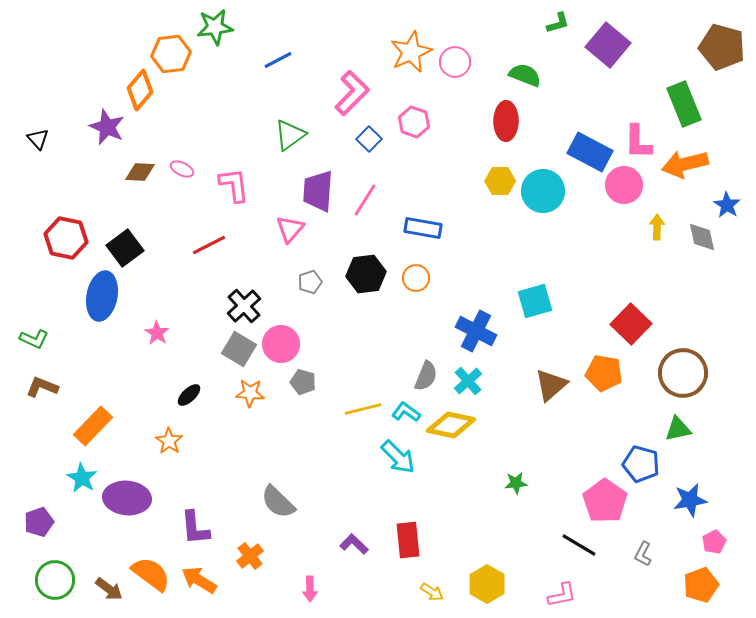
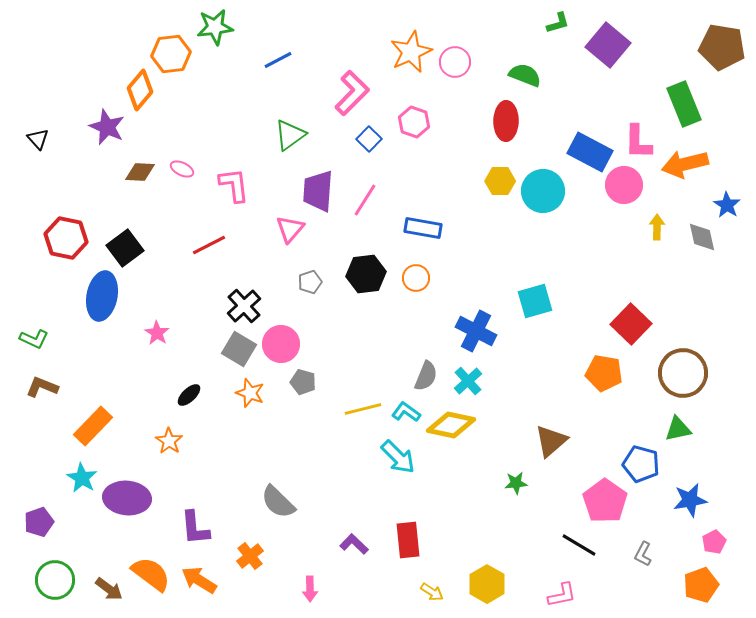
brown pentagon at (722, 47): rotated 6 degrees counterclockwise
brown triangle at (551, 385): moved 56 px down
orange star at (250, 393): rotated 16 degrees clockwise
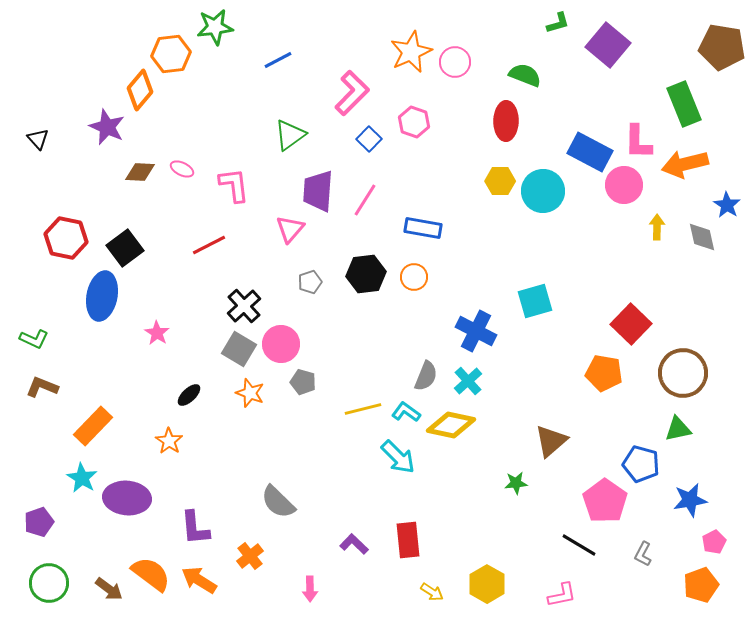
orange circle at (416, 278): moved 2 px left, 1 px up
green circle at (55, 580): moved 6 px left, 3 px down
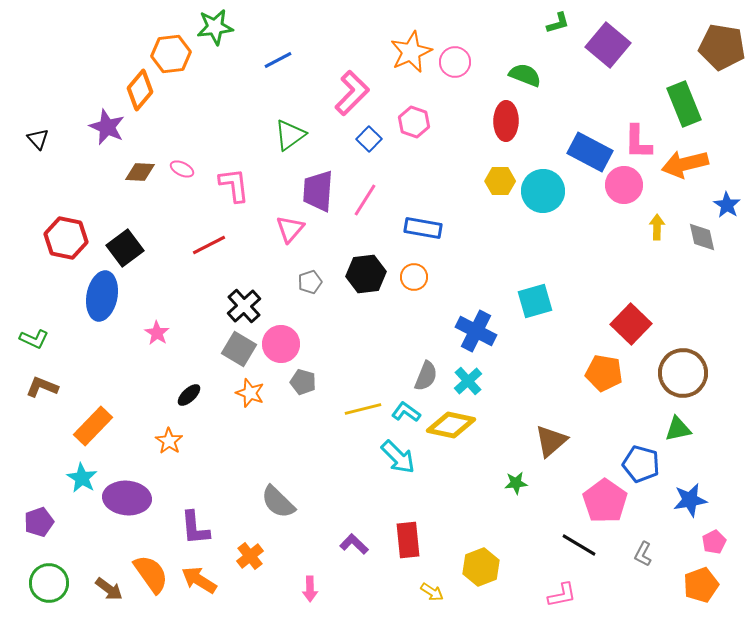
orange semicircle at (151, 574): rotated 18 degrees clockwise
yellow hexagon at (487, 584): moved 6 px left, 17 px up; rotated 9 degrees clockwise
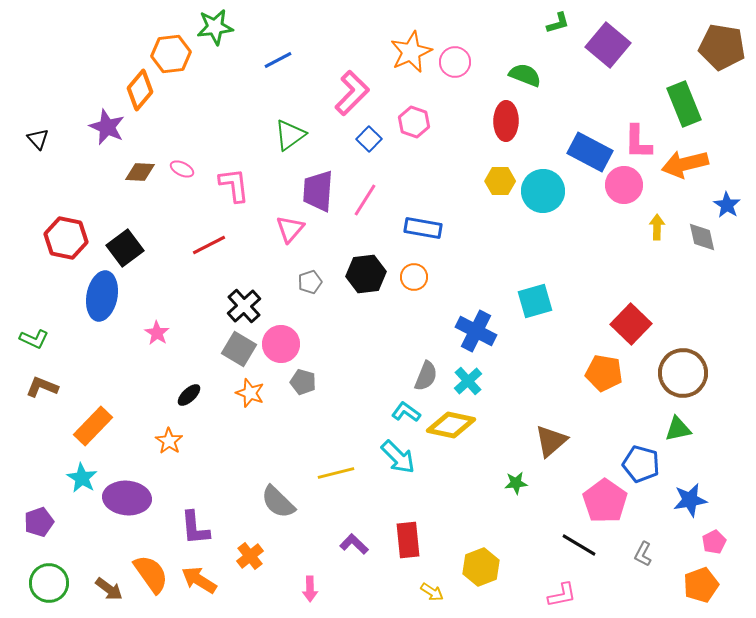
yellow line at (363, 409): moved 27 px left, 64 px down
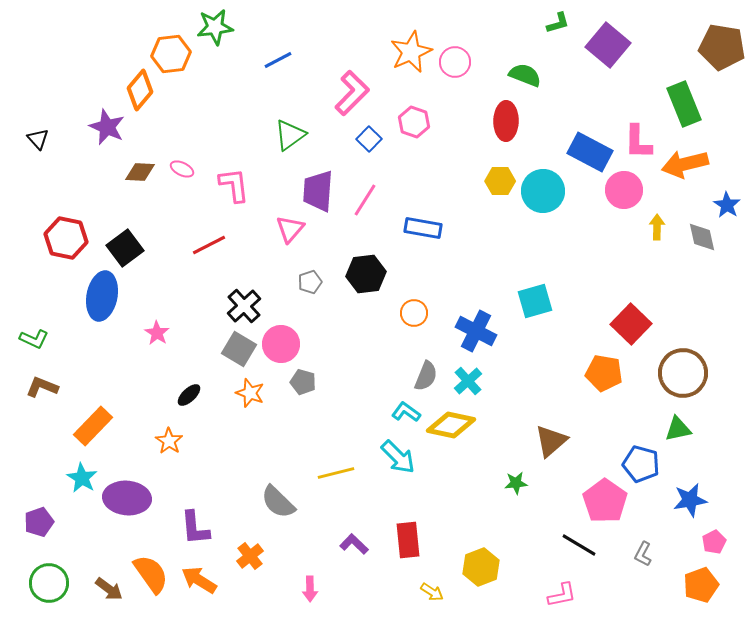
pink circle at (624, 185): moved 5 px down
orange circle at (414, 277): moved 36 px down
